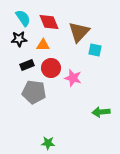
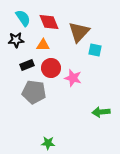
black star: moved 3 px left, 1 px down
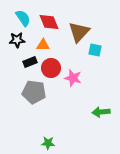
black star: moved 1 px right
black rectangle: moved 3 px right, 3 px up
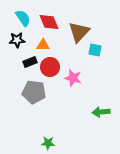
red circle: moved 1 px left, 1 px up
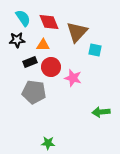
brown triangle: moved 2 px left
red circle: moved 1 px right
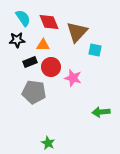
green star: rotated 24 degrees clockwise
